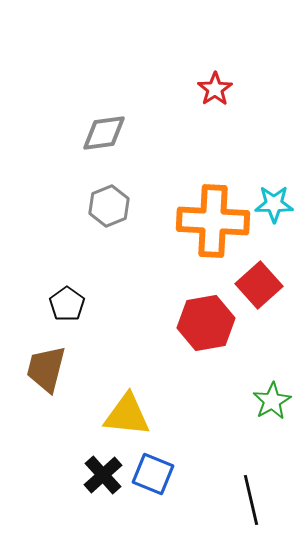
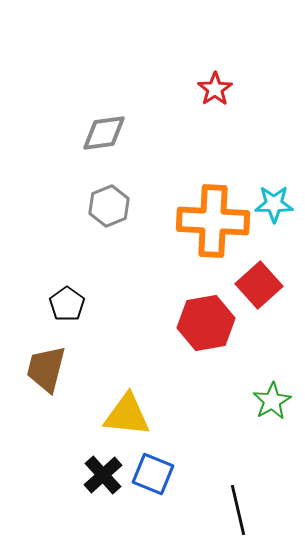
black line: moved 13 px left, 10 px down
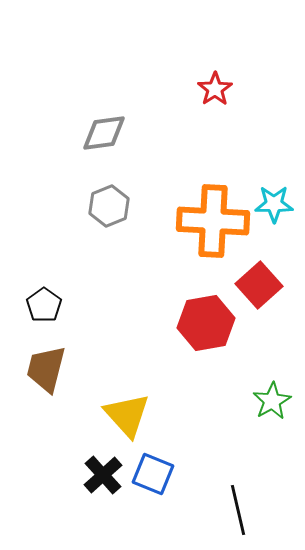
black pentagon: moved 23 px left, 1 px down
yellow triangle: rotated 42 degrees clockwise
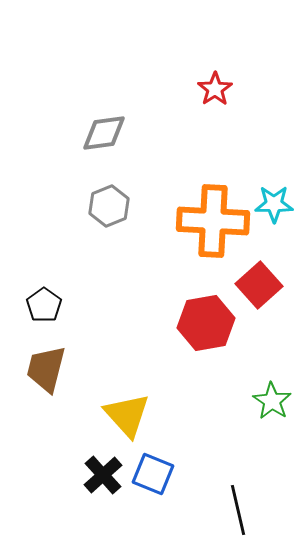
green star: rotated 9 degrees counterclockwise
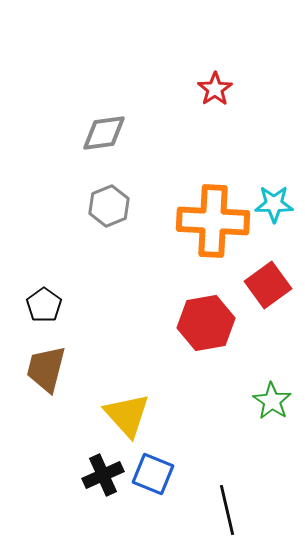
red square: moved 9 px right; rotated 6 degrees clockwise
black cross: rotated 18 degrees clockwise
black line: moved 11 px left
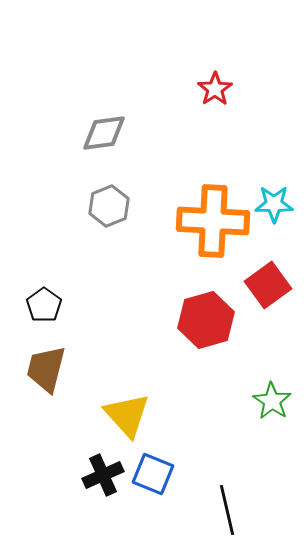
red hexagon: moved 3 px up; rotated 6 degrees counterclockwise
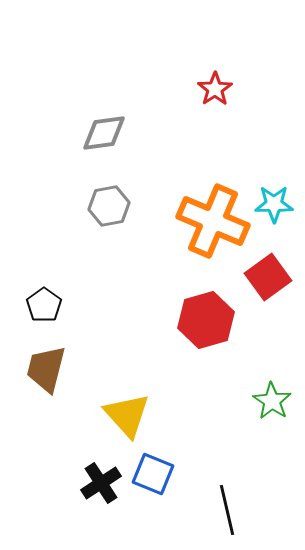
gray hexagon: rotated 12 degrees clockwise
orange cross: rotated 20 degrees clockwise
red square: moved 8 px up
black cross: moved 2 px left, 8 px down; rotated 9 degrees counterclockwise
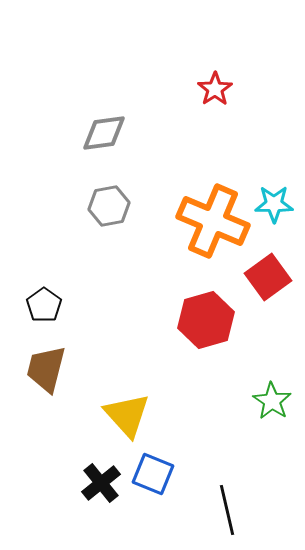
black cross: rotated 6 degrees counterclockwise
